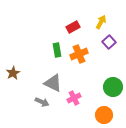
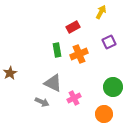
yellow arrow: moved 10 px up
purple square: rotated 16 degrees clockwise
brown star: moved 3 px left
orange circle: moved 1 px up
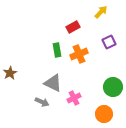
yellow arrow: rotated 16 degrees clockwise
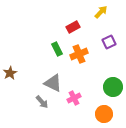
green rectangle: moved 1 px up; rotated 16 degrees counterclockwise
gray arrow: rotated 24 degrees clockwise
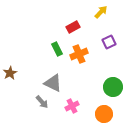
pink cross: moved 2 px left, 8 px down
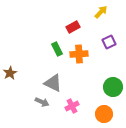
orange cross: rotated 18 degrees clockwise
gray arrow: rotated 24 degrees counterclockwise
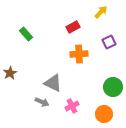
green rectangle: moved 31 px left, 15 px up; rotated 16 degrees counterclockwise
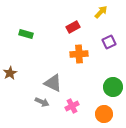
green rectangle: rotated 32 degrees counterclockwise
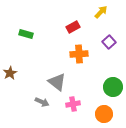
purple square: rotated 16 degrees counterclockwise
gray triangle: moved 4 px right, 1 px up; rotated 12 degrees clockwise
pink cross: moved 1 px right, 2 px up; rotated 16 degrees clockwise
